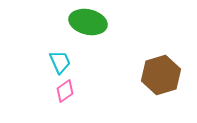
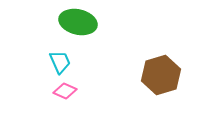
green ellipse: moved 10 px left
pink diamond: rotated 60 degrees clockwise
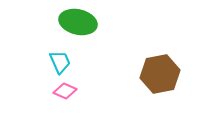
brown hexagon: moved 1 px left, 1 px up; rotated 6 degrees clockwise
